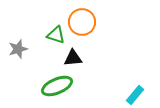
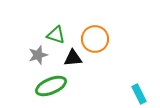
orange circle: moved 13 px right, 17 px down
gray star: moved 20 px right, 6 px down
green ellipse: moved 6 px left
cyan rectangle: moved 4 px right, 1 px up; rotated 66 degrees counterclockwise
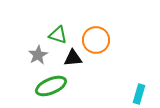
green triangle: moved 2 px right
orange circle: moved 1 px right, 1 px down
gray star: rotated 12 degrees counterclockwise
cyan rectangle: rotated 42 degrees clockwise
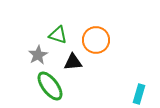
black triangle: moved 4 px down
green ellipse: moved 1 px left; rotated 76 degrees clockwise
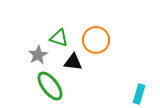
green triangle: moved 1 px right, 3 px down
black triangle: rotated 12 degrees clockwise
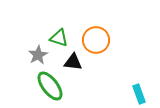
cyan rectangle: rotated 36 degrees counterclockwise
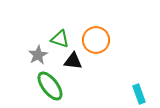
green triangle: moved 1 px right, 1 px down
black triangle: moved 1 px up
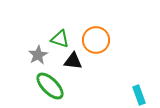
green ellipse: rotated 8 degrees counterclockwise
cyan rectangle: moved 1 px down
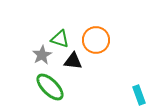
gray star: moved 4 px right
green ellipse: moved 1 px down
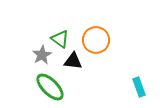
green triangle: rotated 18 degrees clockwise
cyan rectangle: moved 8 px up
